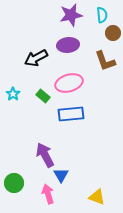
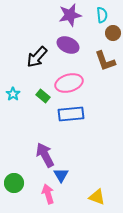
purple star: moved 1 px left
purple ellipse: rotated 30 degrees clockwise
black arrow: moved 1 px right, 1 px up; rotated 20 degrees counterclockwise
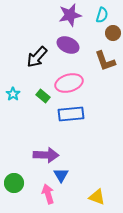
cyan semicircle: rotated 21 degrees clockwise
purple arrow: moved 1 px right; rotated 120 degrees clockwise
